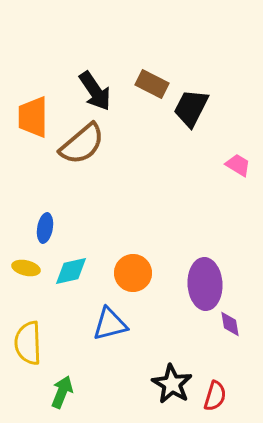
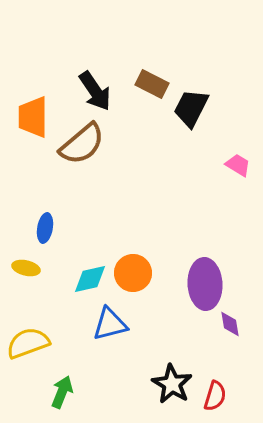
cyan diamond: moved 19 px right, 8 px down
yellow semicircle: rotated 72 degrees clockwise
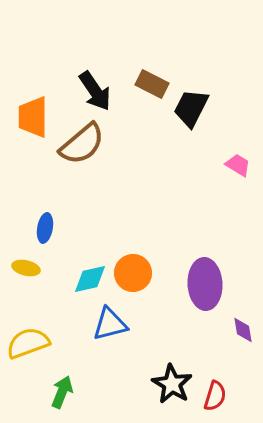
purple diamond: moved 13 px right, 6 px down
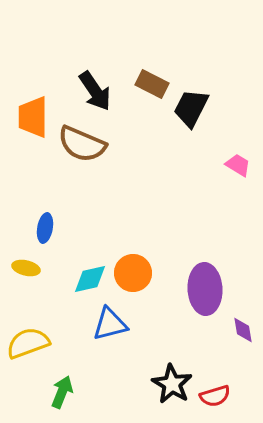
brown semicircle: rotated 63 degrees clockwise
purple ellipse: moved 5 px down
red semicircle: rotated 56 degrees clockwise
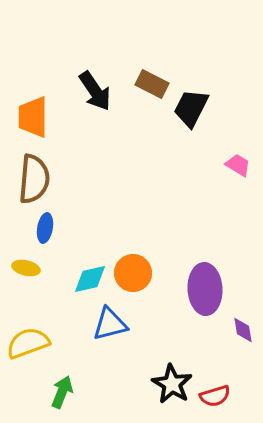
brown semicircle: moved 48 px left, 35 px down; rotated 108 degrees counterclockwise
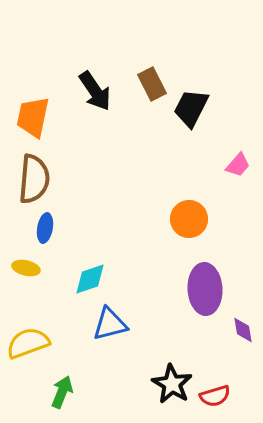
brown rectangle: rotated 36 degrees clockwise
orange trapezoid: rotated 12 degrees clockwise
pink trapezoid: rotated 100 degrees clockwise
orange circle: moved 56 px right, 54 px up
cyan diamond: rotated 6 degrees counterclockwise
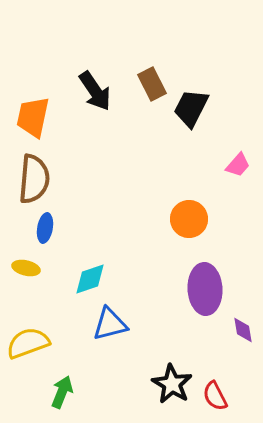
red semicircle: rotated 80 degrees clockwise
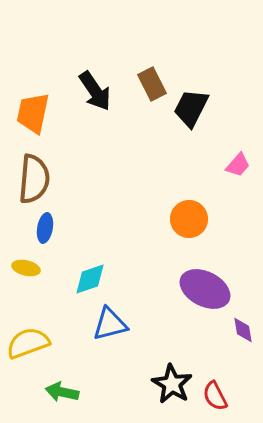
orange trapezoid: moved 4 px up
purple ellipse: rotated 60 degrees counterclockwise
green arrow: rotated 100 degrees counterclockwise
